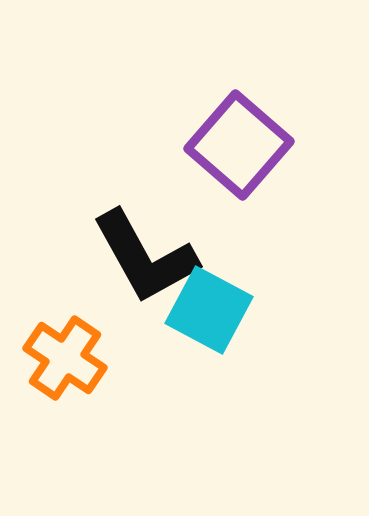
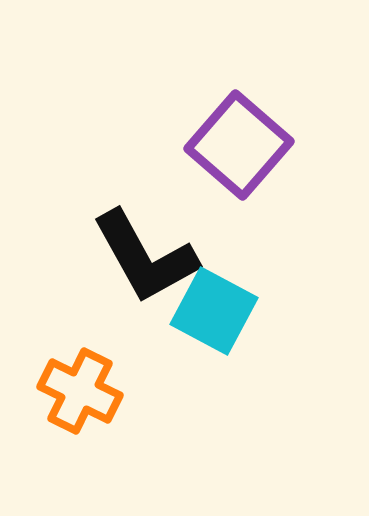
cyan square: moved 5 px right, 1 px down
orange cross: moved 15 px right, 33 px down; rotated 8 degrees counterclockwise
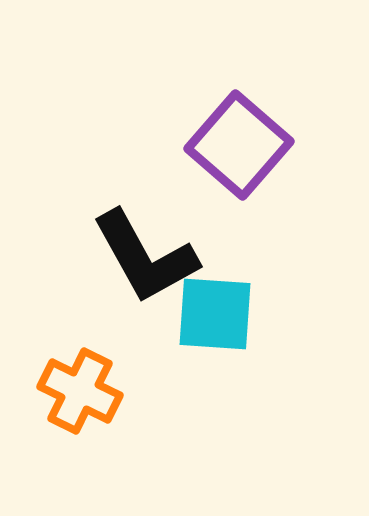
cyan square: moved 1 px right, 3 px down; rotated 24 degrees counterclockwise
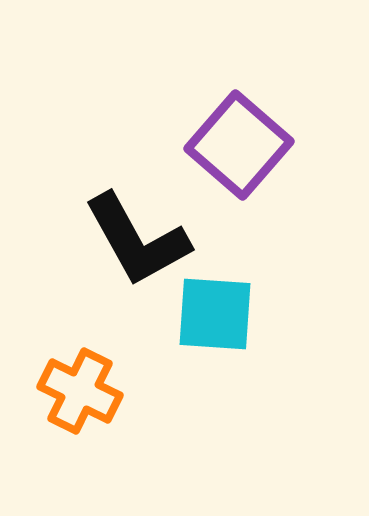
black L-shape: moved 8 px left, 17 px up
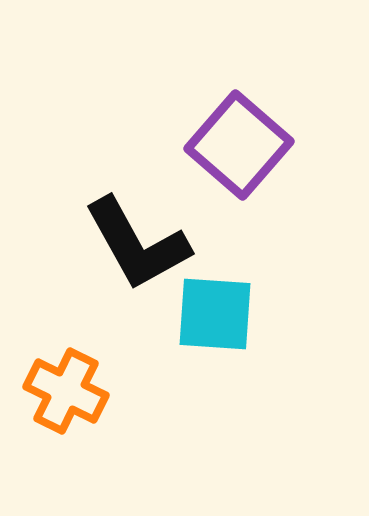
black L-shape: moved 4 px down
orange cross: moved 14 px left
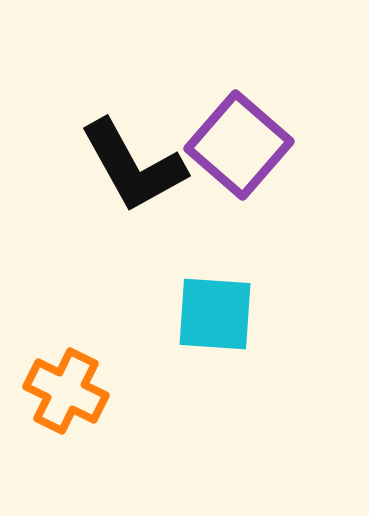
black L-shape: moved 4 px left, 78 px up
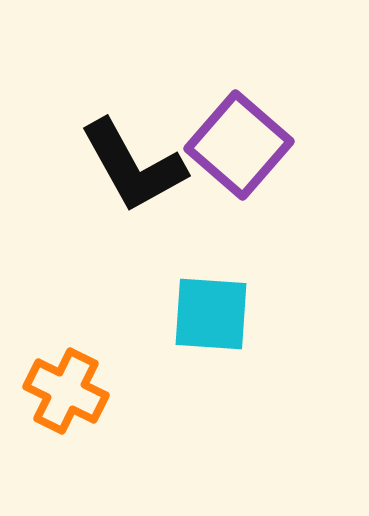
cyan square: moved 4 px left
